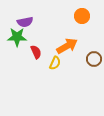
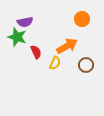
orange circle: moved 3 px down
green star: rotated 18 degrees clockwise
brown circle: moved 8 px left, 6 px down
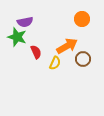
brown circle: moved 3 px left, 6 px up
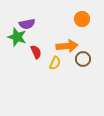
purple semicircle: moved 2 px right, 2 px down
orange arrow: rotated 25 degrees clockwise
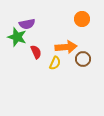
orange arrow: moved 1 px left, 1 px down
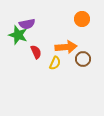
green star: moved 1 px right, 2 px up
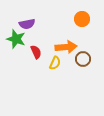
green star: moved 2 px left, 4 px down
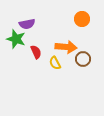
orange arrow: rotated 10 degrees clockwise
yellow semicircle: rotated 128 degrees clockwise
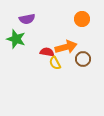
purple semicircle: moved 5 px up
orange arrow: rotated 20 degrees counterclockwise
red semicircle: moved 11 px right; rotated 56 degrees counterclockwise
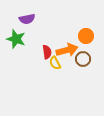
orange circle: moved 4 px right, 17 px down
orange arrow: moved 1 px right, 3 px down
red semicircle: rotated 72 degrees clockwise
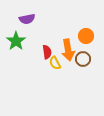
green star: moved 2 px down; rotated 18 degrees clockwise
orange arrow: moved 1 px right; rotated 95 degrees clockwise
